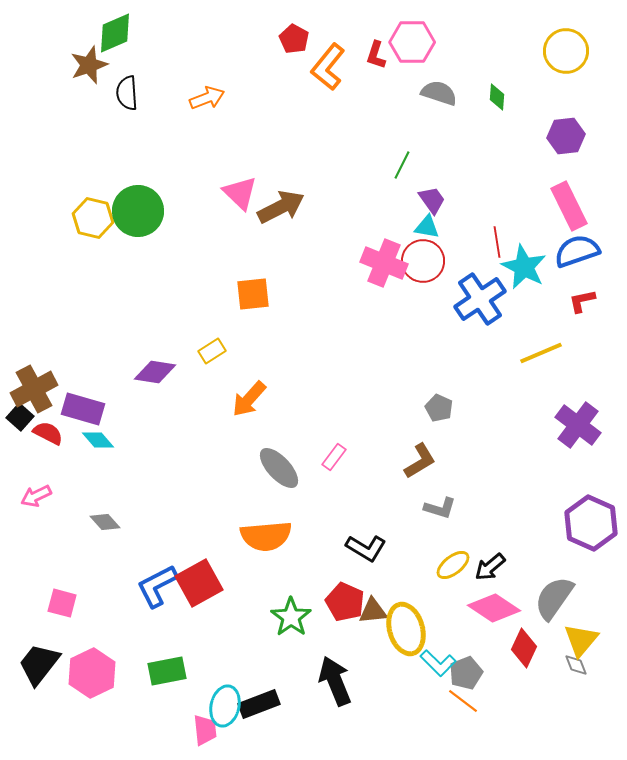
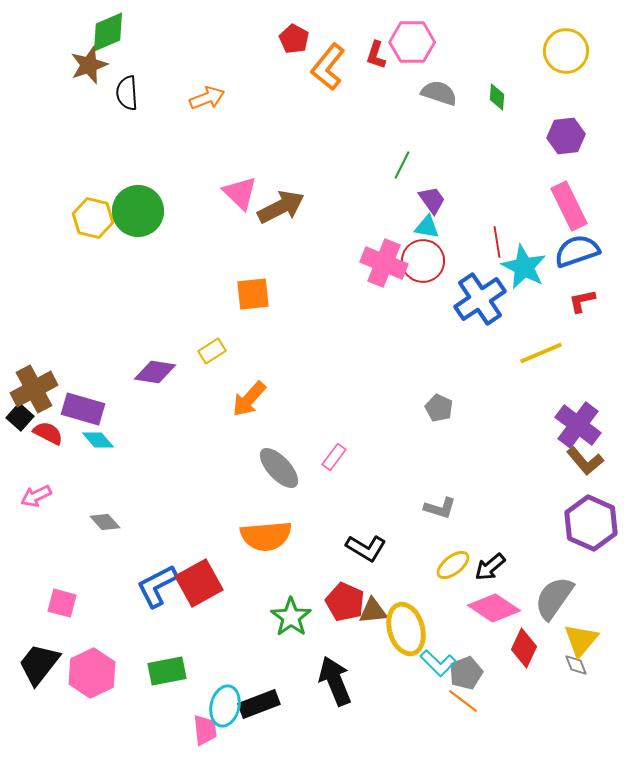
green diamond at (115, 33): moved 7 px left, 1 px up
brown L-shape at (420, 461): moved 165 px right; rotated 81 degrees clockwise
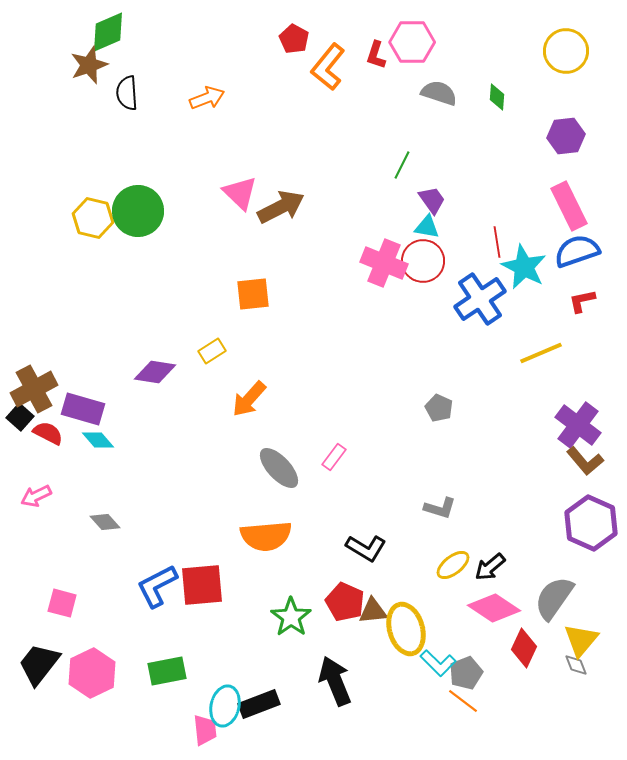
red square at (199, 583): moved 3 px right, 2 px down; rotated 24 degrees clockwise
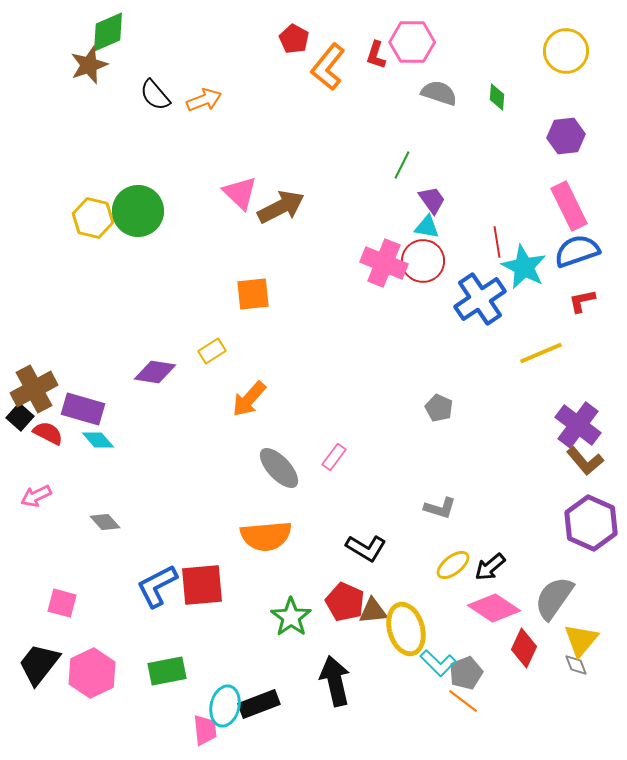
black semicircle at (127, 93): moved 28 px right, 2 px down; rotated 36 degrees counterclockwise
orange arrow at (207, 98): moved 3 px left, 2 px down
black arrow at (335, 681): rotated 9 degrees clockwise
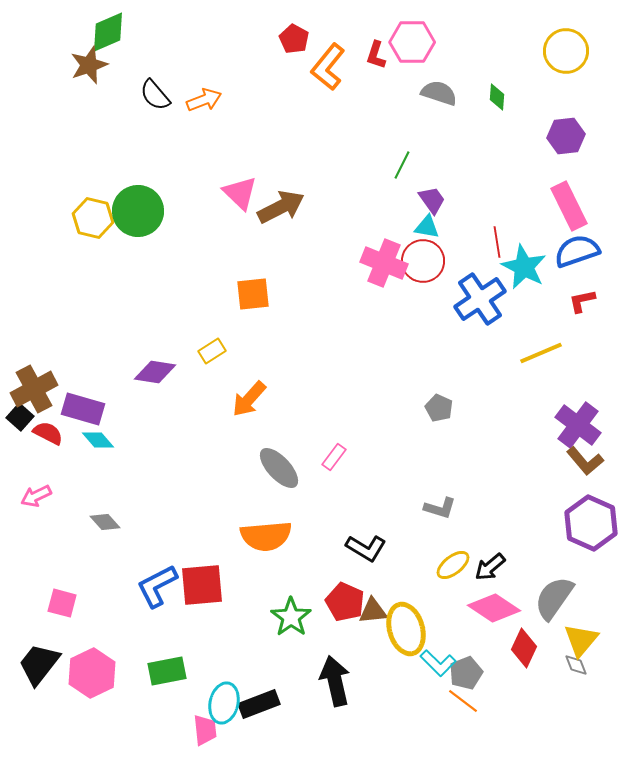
cyan ellipse at (225, 706): moved 1 px left, 3 px up
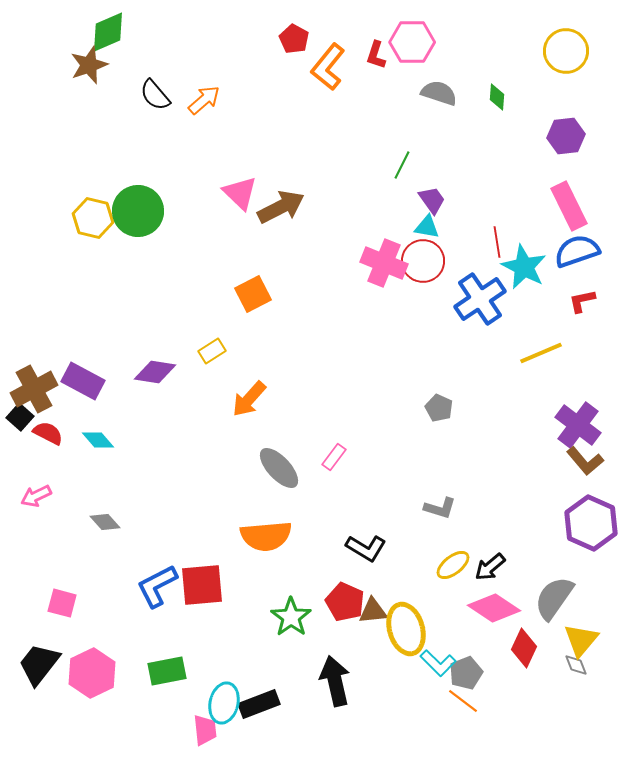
orange arrow at (204, 100): rotated 20 degrees counterclockwise
orange square at (253, 294): rotated 21 degrees counterclockwise
purple rectangle at (83, 409): moved 28 px up; rotated 12 degrees clockwise
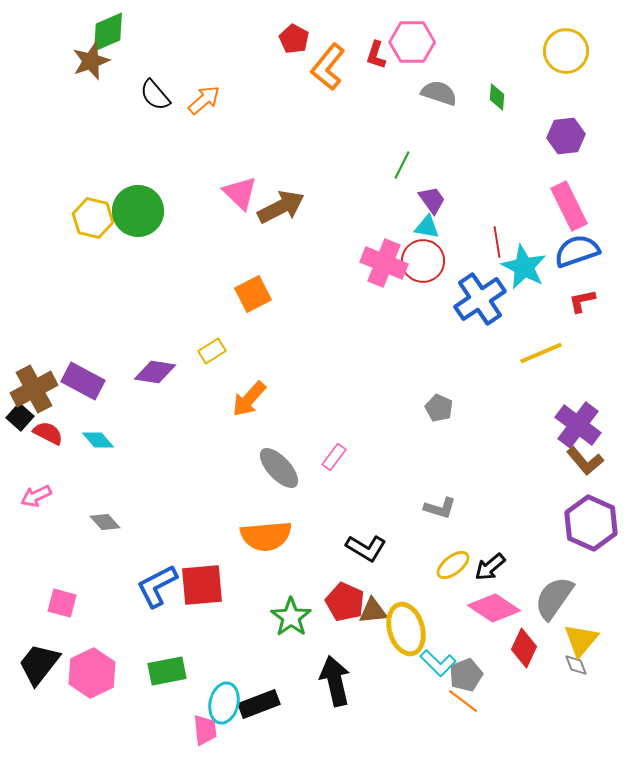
brown star at (89, 65): moved 2 px right, 4 px up
gray pentagon at (466, 673): moved 2 px down
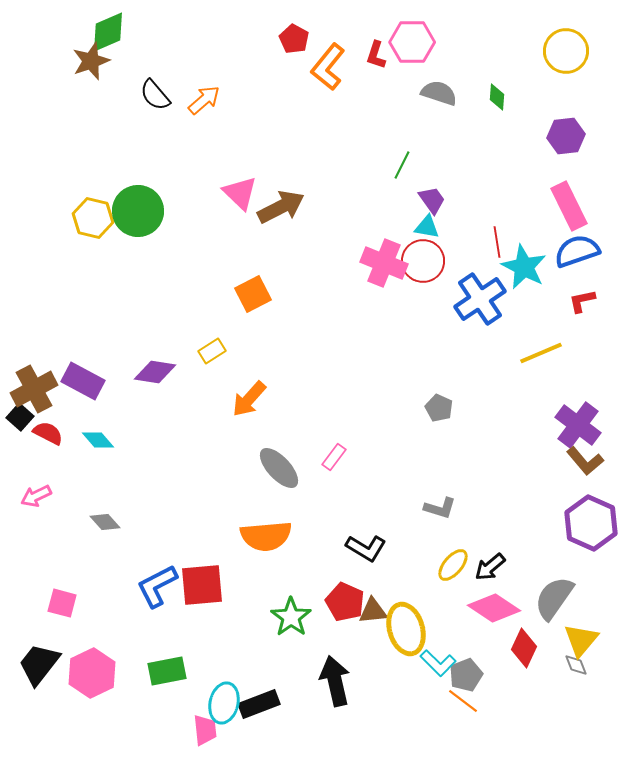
yellow ellipse at (453, 565): rotated 12 degrees counterclockwise
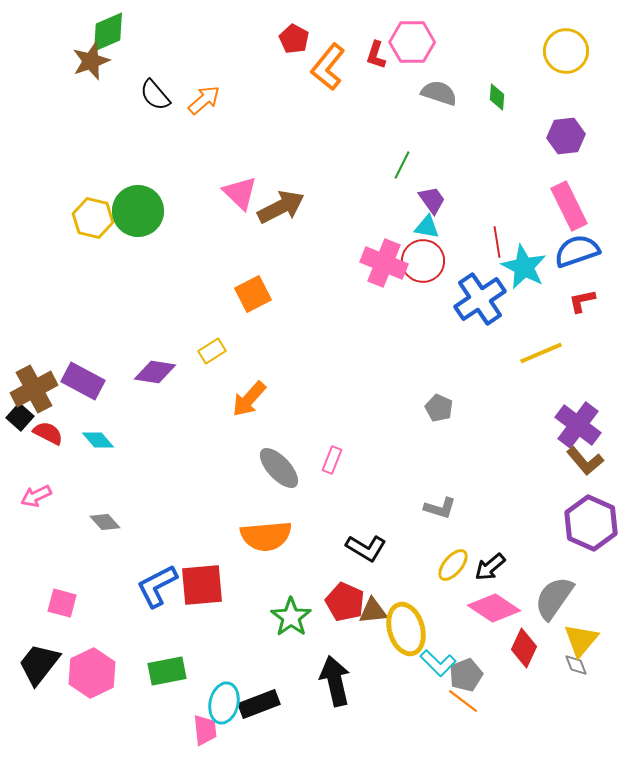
pink rectangle at (334, 457): moved 2 px left, 3 px down; rotated 16 degrees counterclockwise
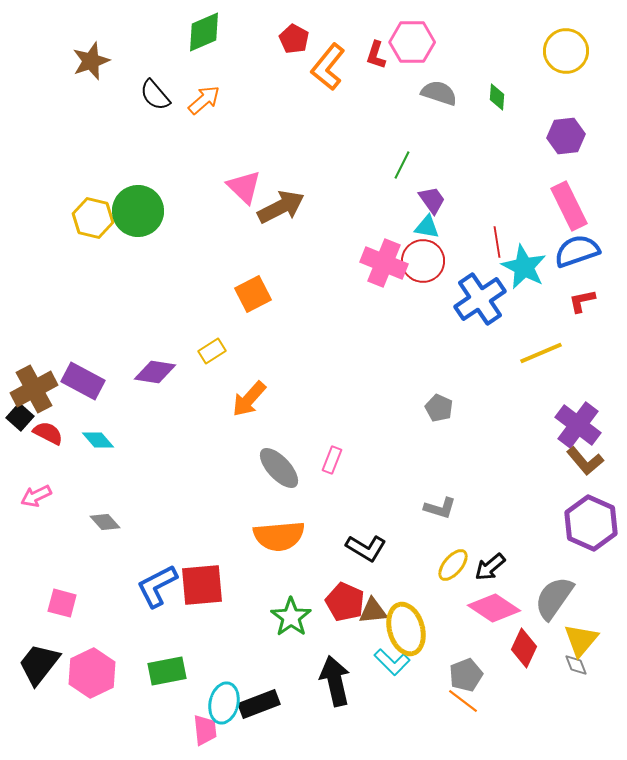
green diamond at (108, 32): moved 96 px right
pink triangle at (240, 193): moved 4 px right, 6 px up
orange semicircle at (266, 536): moved 13 px right
cyan L-shape at (438, 663): moved 46 px left, 1 px up
